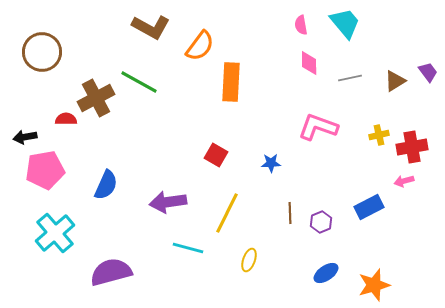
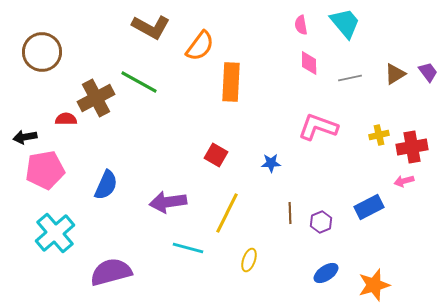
brown triangle: moved 7 px up
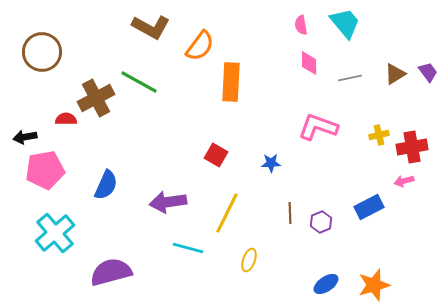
blue ellipse: moved 11 px down
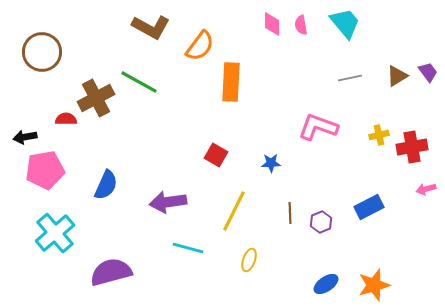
pink diamond: moved 37 px left, 39 px up
brown triangle: moved 2 px right, 2 px down
pink arrow: moved 22 px right, 8 px down
yellow line: moved 7 px right, 2 px up
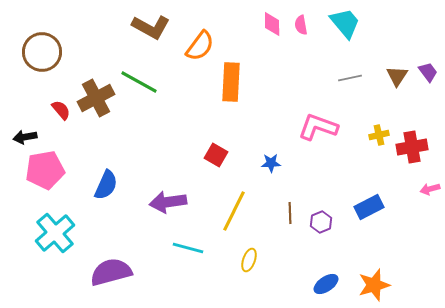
brown triangle: rotated 25 degrees counterclockwise
red semicircle: moved 5 px left, 9 px up; rotated 50 degrees clockwise
pink arrow: moved 4 px right
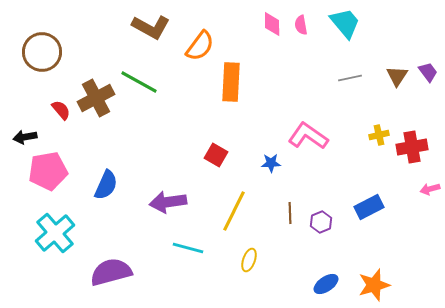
pink L-shape: moved 10 px left, 9 px down; rotated 15 degrees clockwise
pink pentagon: moved 3 px right, 1 px down
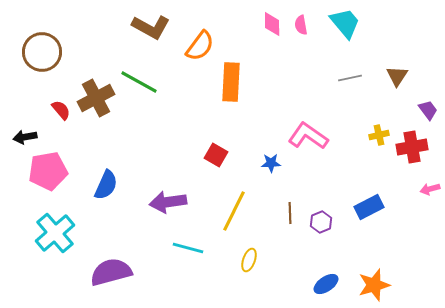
purple trapezoid: moved 38 px down
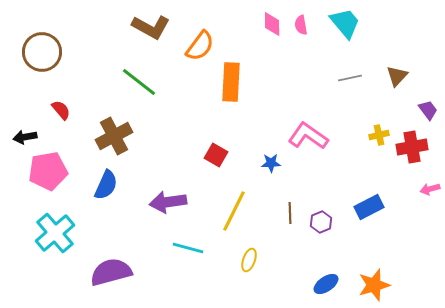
brown triangle: rotated 10 degrees clockwise
green line: rotated 9 degrees clockwise
brown cross: moved 18 px right, 38 px down
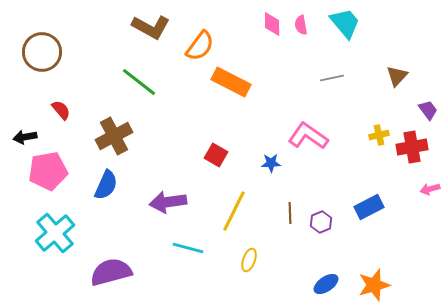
gray line: moved 18 px left
orange rectangle: rotated 66 degrees counterclockwise
